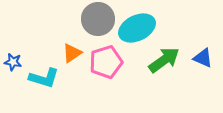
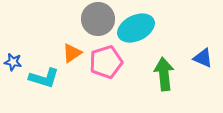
cyan ellipse: moved 1 px left
green arrow: moved 14 px down; rotated 60 degrees counterclockwise
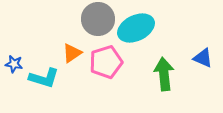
blue star: moved 1 px right, 2 px down
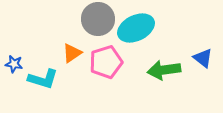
blue triangle: rotated 15 degrees clockwise
green arrow: moved 4 px up; rotated 92 degrees counterclockwise
cyan L-shape: moved 1 px left, 1 px down
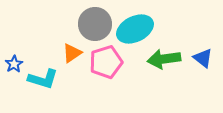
gray circle: moved 3 px left, 5 px down
cyan ellipse: moved 1 px left, 1 px down
blue star: rotated 30 degrees clockwise
green arrow: moved 11 px up
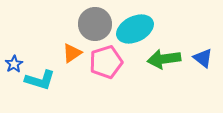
cyan L-shape: moved 3 px left, 1 px down
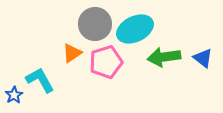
green arrow: moved 2 px up
blue star: moved 31 px down
cyan L-shape: rotated 136 degrees counterclockwise
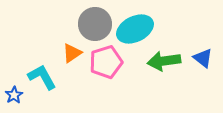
green arrow: moved 4 px down
cyan L-shape: moved 2 px right, 3 px up
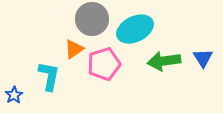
gray circle: moved 3 px left, 5 px up
orange triangle: moved 2 px right, 4 px up
blue triangle: rotated 20 degrees clockwise
pink pentagon: moved 2 px left, 2 px down
cyan L-shape: moved 7 px right, 1 px up; rotated 40 degrees clockwise
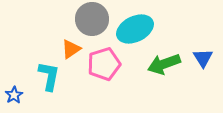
orange triangle: moved 3 px left
green arrow: moved 3 px down; rotated 12 degrees counterclockwise
